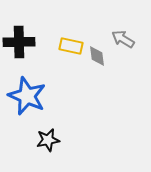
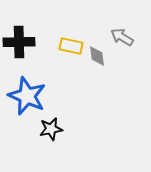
gray arrow: moved 1 px left, 2 px up
black star: moved 3 px right, 11 px up
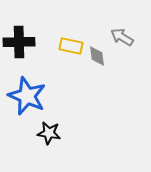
black star: moved 2 px left, 4 px down; rotated 20 degrees clockwise
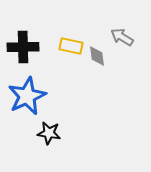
black cross: moved 4 px right, 5 px down
blue star: rotated 24 degrees clockwise
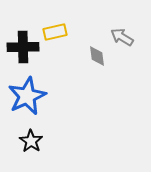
yellow rectangle: moved 16 px left, 14 px up; rotated 25 degrees counterclockwise
black star: moved 18 px left, 8 px down; rotated 25 degrees clockwise
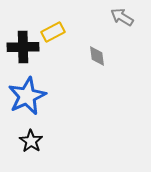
yellow rectangle: moved 2 px left; rotated 15 degrees counterclockwise
gray arrow: moved 20 px up
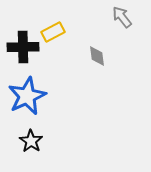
gray arrow: rotated 20 degrees clockwise
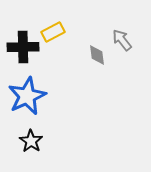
gray arrow: moved 23 px down
gray diamond: moved 1 px up
